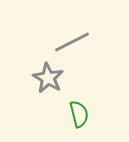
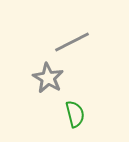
green semicircle: moved 4 px left
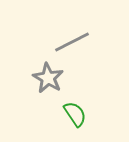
green semicircle: rotated 20 degrees counterclockwise
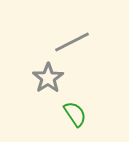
gray star: rotated 8 degrees clockwise
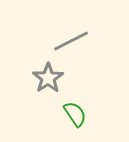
gray line: moved 1 px left, 1 px up
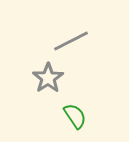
green semicircle: moved 2 px down
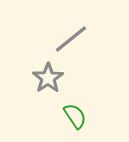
gray line: moved 2 px up; rotated 12 degrees counterclockwise
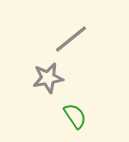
gray star: rotated 24 degrees clockwise
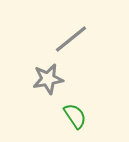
gray star: moved 1 px down
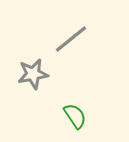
gray star: moved 15 px left, 5 px up
